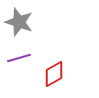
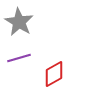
gray star: rotated 12 degrees clockwise
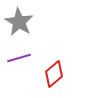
red diamond: rotated 12 degrees counterclockwise
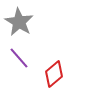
purple line: rotated 65 degrees clockwise
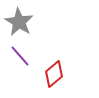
purple line: moved 1 px right, 2 px up
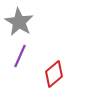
purple line: rotated 65 degrees clockwise
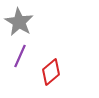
red diamond: moved 3 px left, 2 px up
